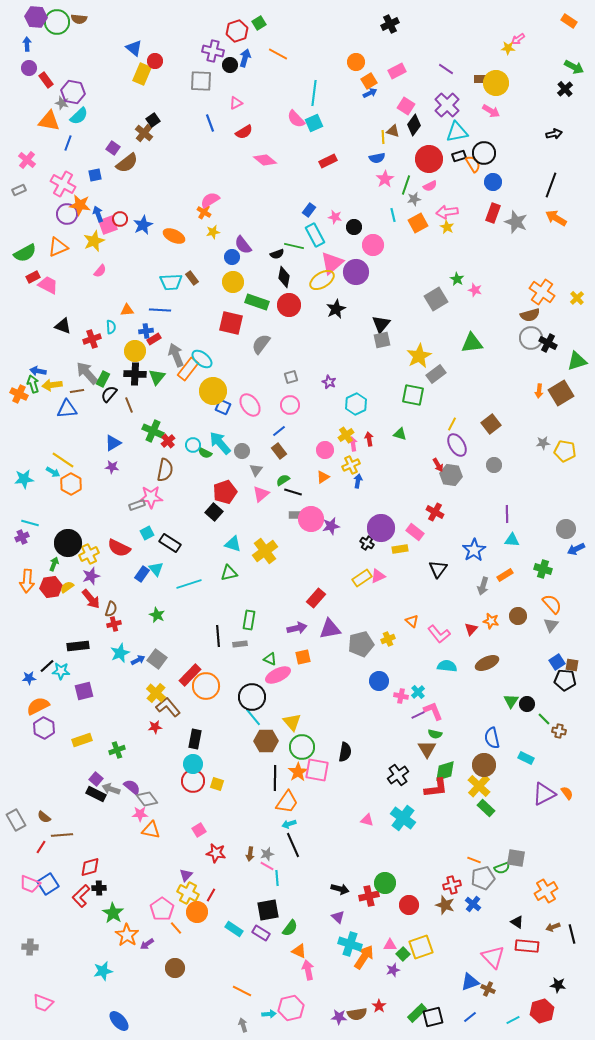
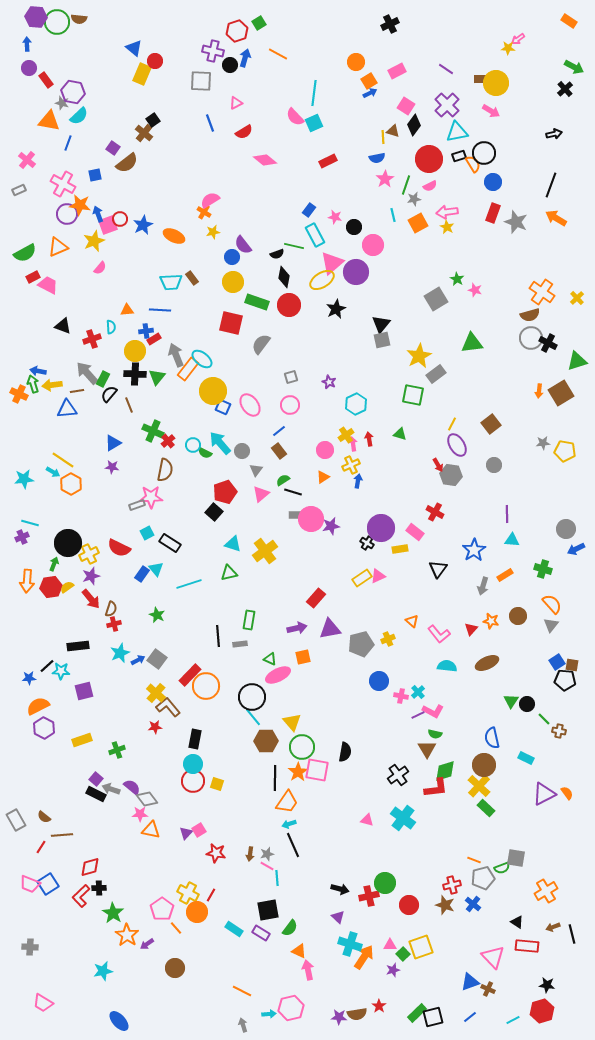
pink semicircle at (296, 119): moved 1 px left, 2 px up
pink semicircle at (100, 271): moved 3 px up
pink L-shape at (433, 711): rotated 140 degrees clockwise
purple triangle at (186, 875): moved 42 px up
black star at (558, 985): moved 11 px left
pink trapezoid at (43, 1003): rotated 10 degrees clockwise
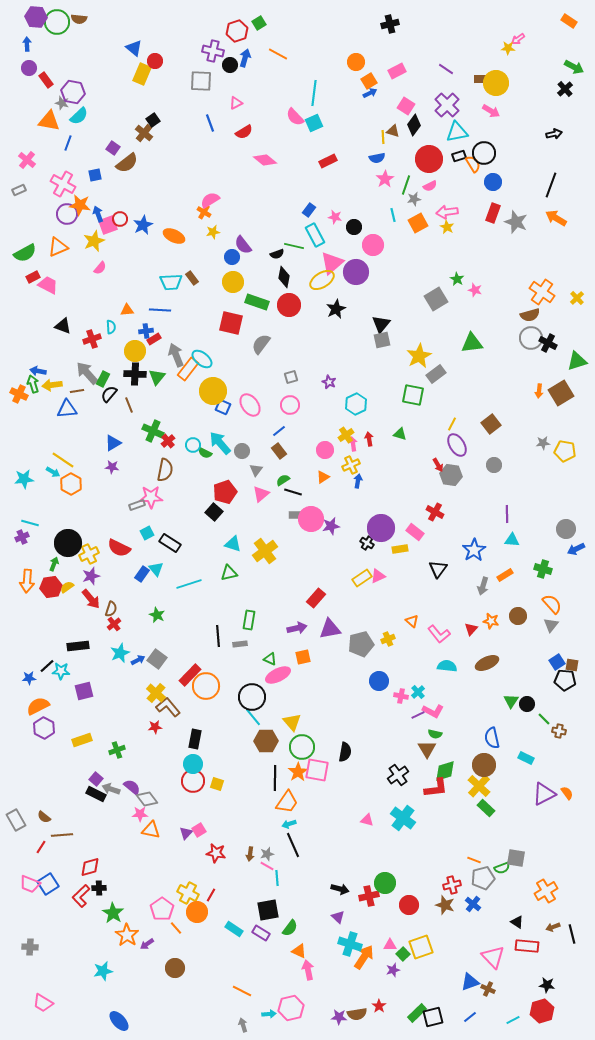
black cross at (390, 24): rotated 12 degrees clockwise
red cross at (114, 624): rotated 24 degrees counterclockwise
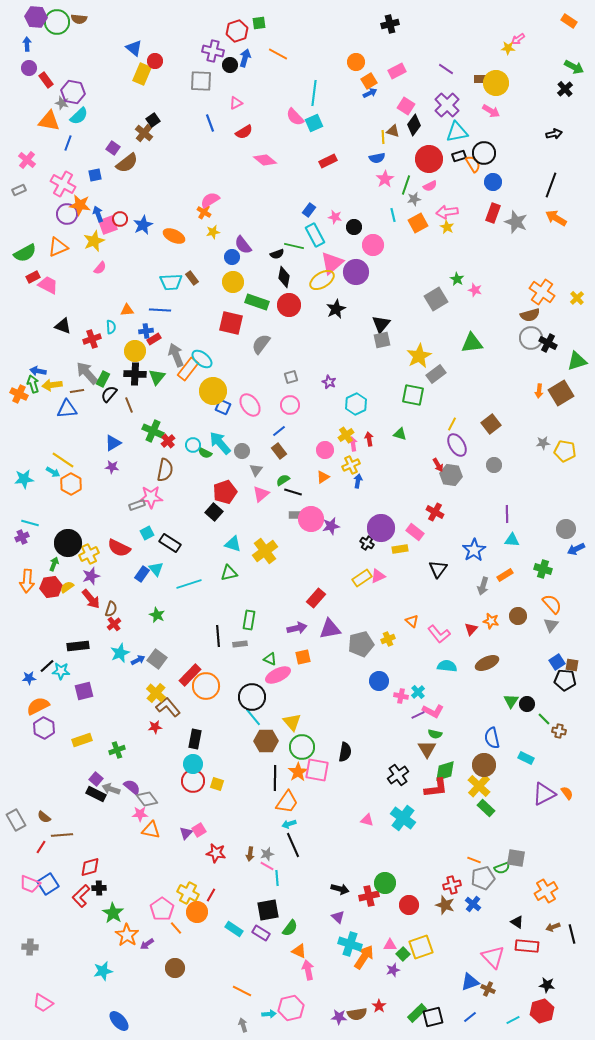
green square at (259, 23): rotated 24 degrees clockwise
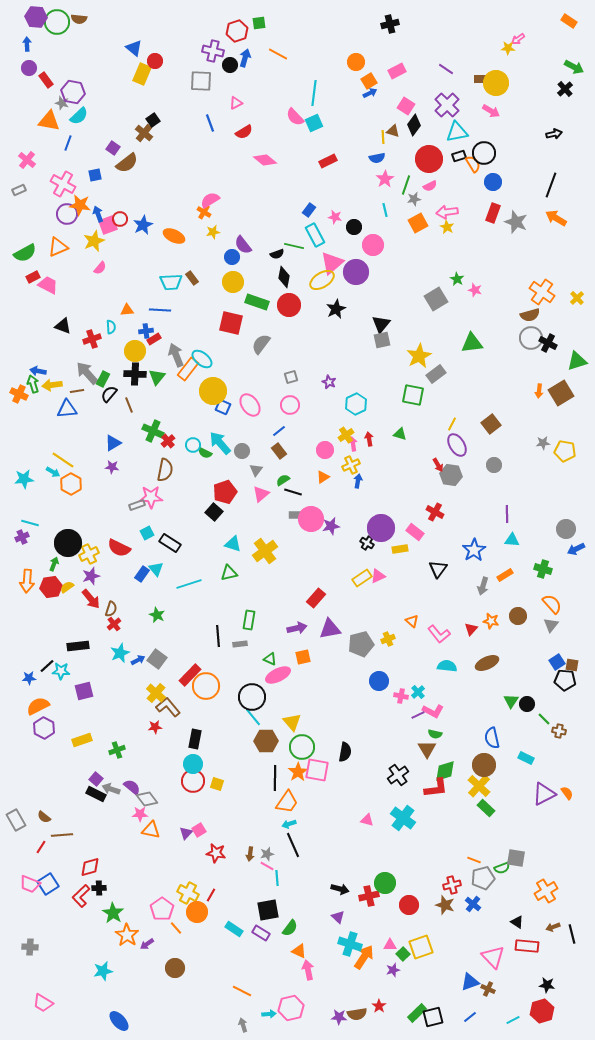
cyan line at (393, 215): moved 8 px left, 5 px up
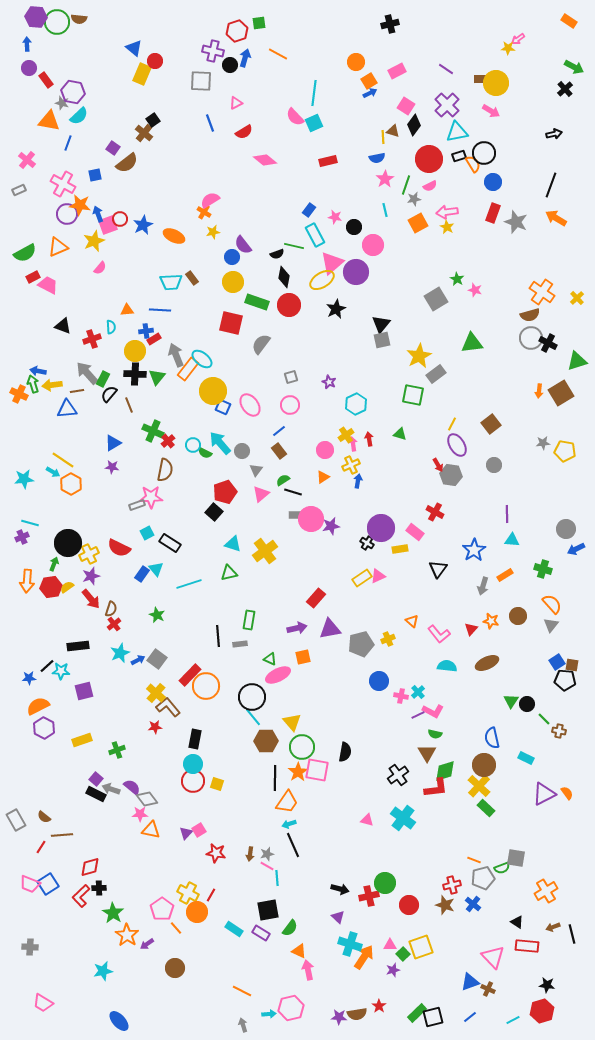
red rectangle at (328, 161): rotated 12 degrees clockwise
brown triangle at (427, 749): moved 4 px down
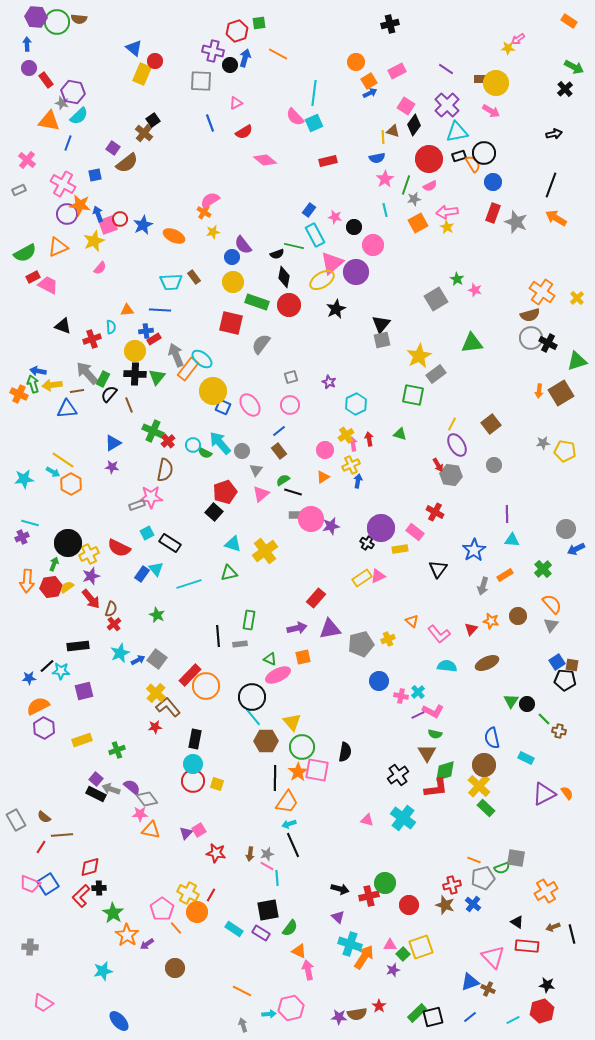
brown rectangle at (192, 278): moved 2 px right, 1 px up
green cross at (543, 569): rotated 30 degrees clockwise
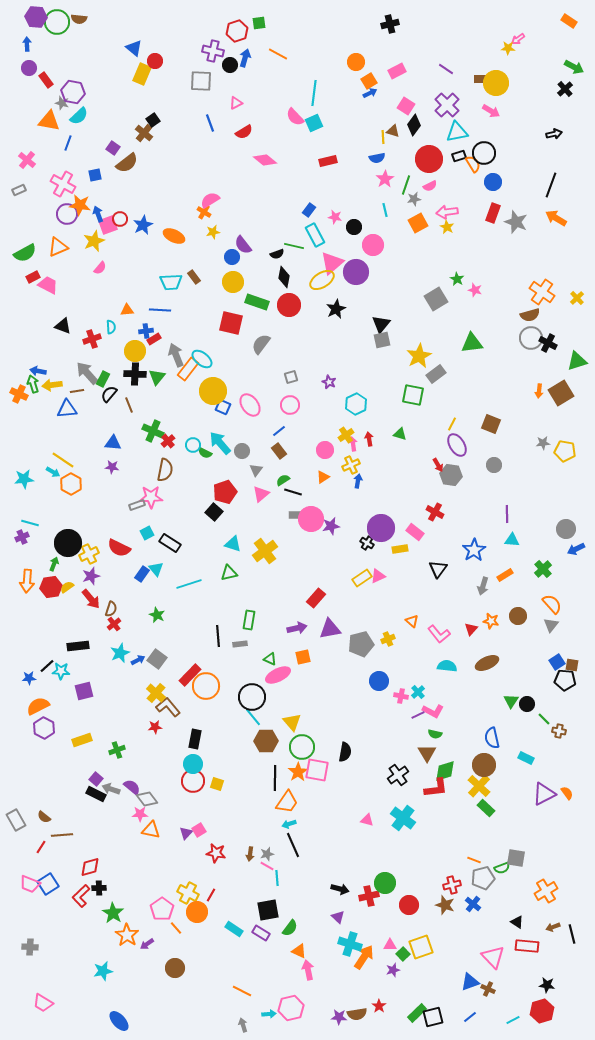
brown square at (491, 424): rotated 30 degrees counterclockwise
blue triangle at (113, 443): rotated 36 degrees clockwise
